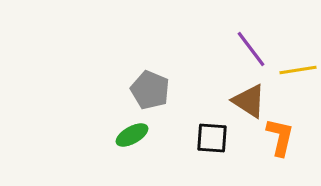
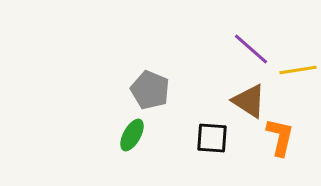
purple line: rotated 12 degrees counterclockwise
green ellipse: rotated 32 degrees counterclockwise
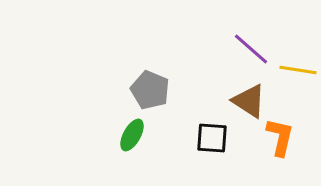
yellow line: rotated 18 degrees clockwise
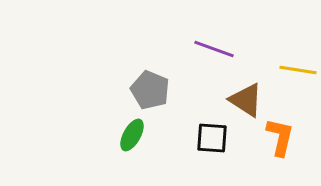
purple line: moved 37 px left; rotated 21 degrees counterclockwise
brown triangle: moved 3 px left, 1 px up
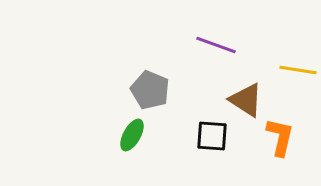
purple line: moved 2 px right, 4 px up
black square: moved 2 px up
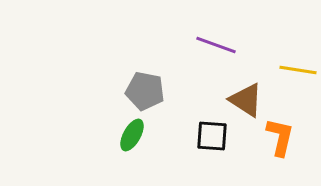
gray pentagon: moved 5 px left, 1 px down; rotated 12 degrees counterclockwise
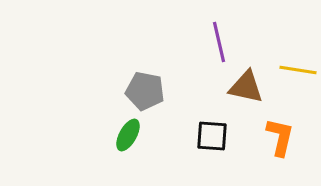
purple line: moved 3 px right, 3 px up; rotated 57 degrees clockwise
brown triangle: moved 13 px up; rotated 21 degrees counterclockwise
green ellipse: moved 4 px left
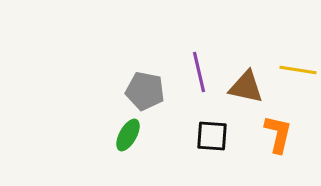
purple line: moved 20 px left, 30 px down
orange L-shape: moved 2 px left, 3 px up
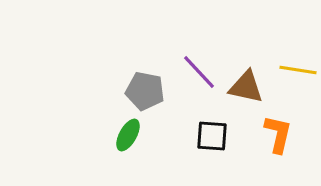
purple line: rotated 30 degrees counterclockwise
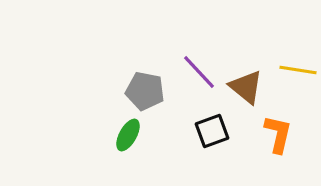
brown triangle: rotated 27 degrees clockwise
black square: moved 5 px up; rotated 24 degrees counterclockwise
